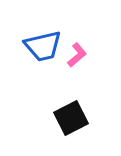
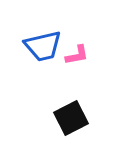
pink L-shape: rotated 30 degrees clockwise
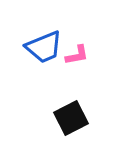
blue trapezoid: moved 1 px right, 1 px down; rotated 9 degrees counterclockwise
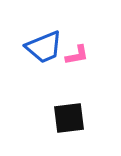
black square: moved 2 px left; rotated 20 degrees clockwise
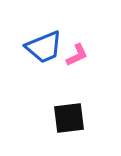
pink L-shape: rotated 15 degrees counterclockwise
